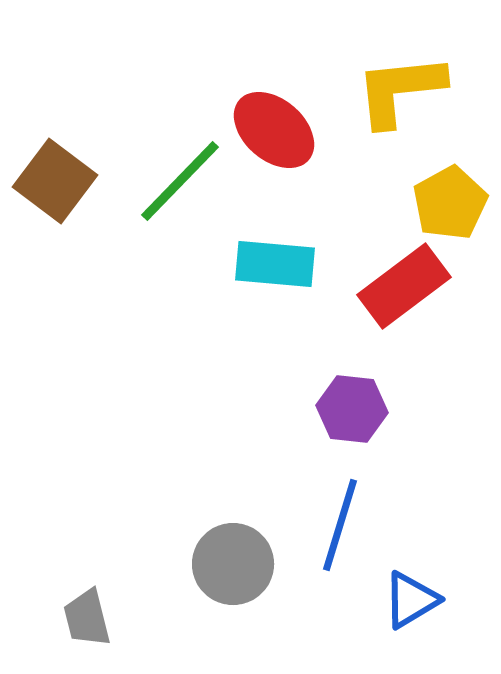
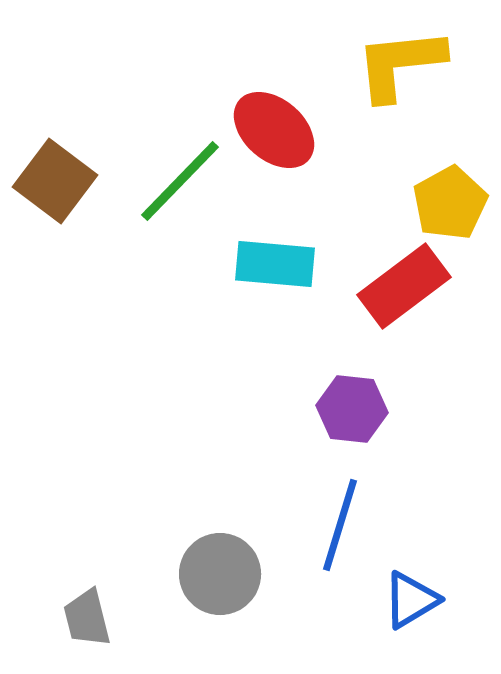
yellow L-shape: moved 26 px up
gray circle: moved 13 px left, 10 px down
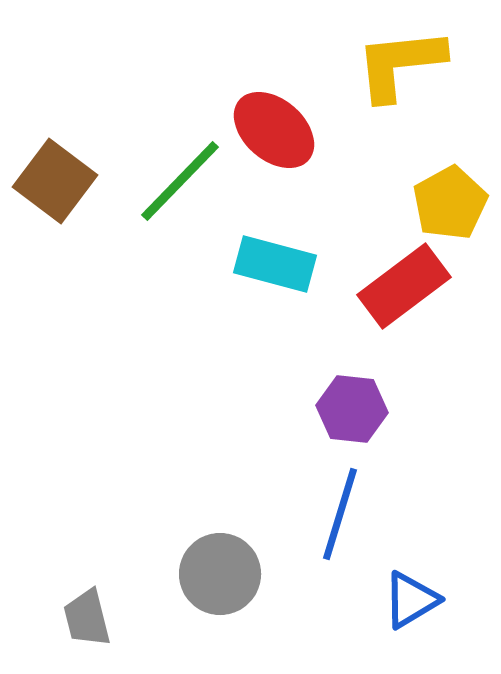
cyan rectangle: rotated 10 degrees clockwise
blue line: moved 11 px up
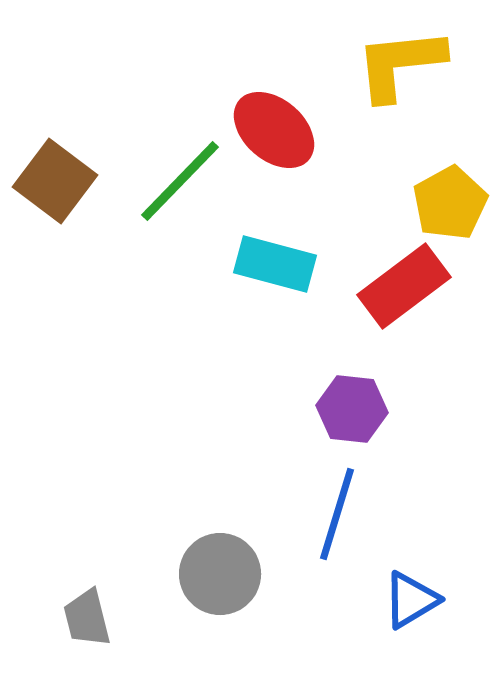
blue line: moved 3 px left
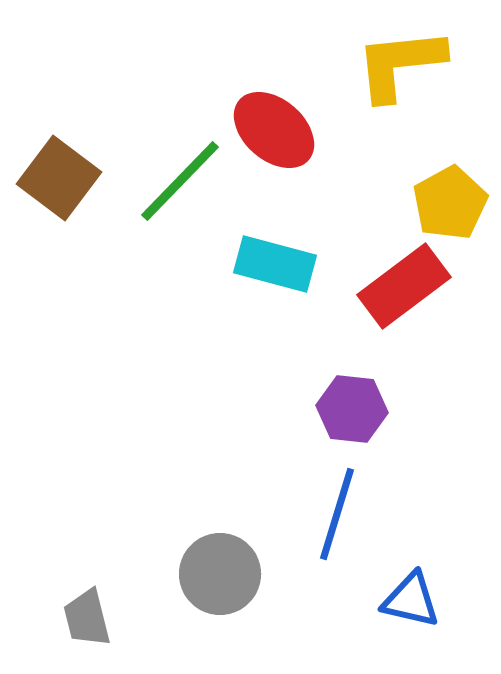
brown square: moved 4 px right, 3 px up
blue triangle: rotated 44 degrees clockwise
